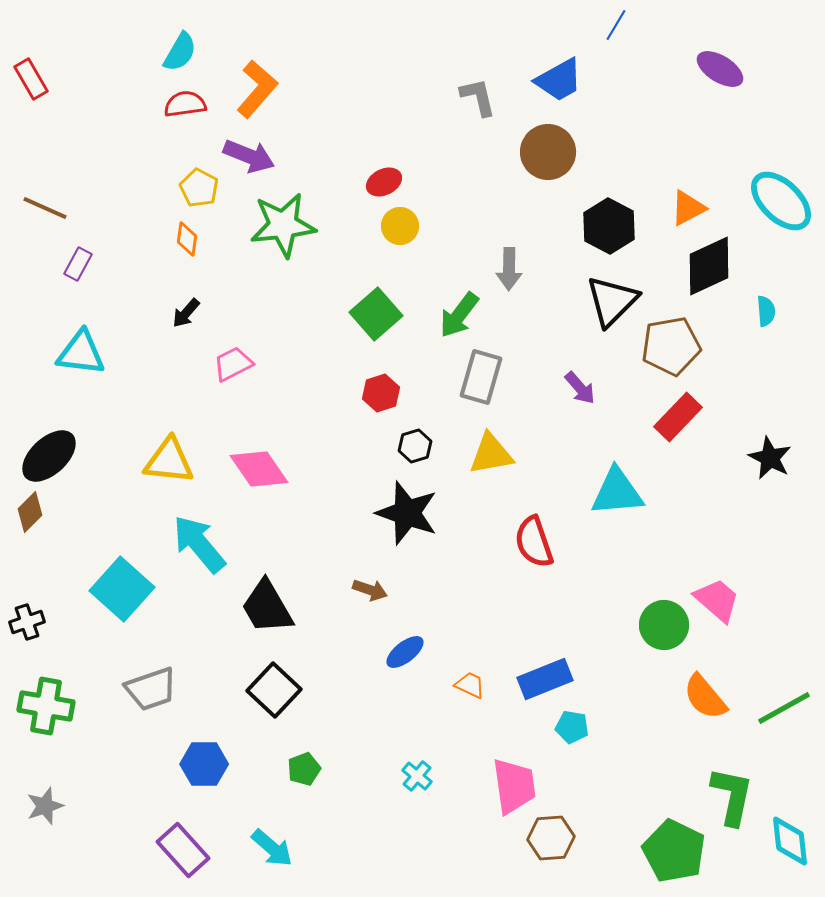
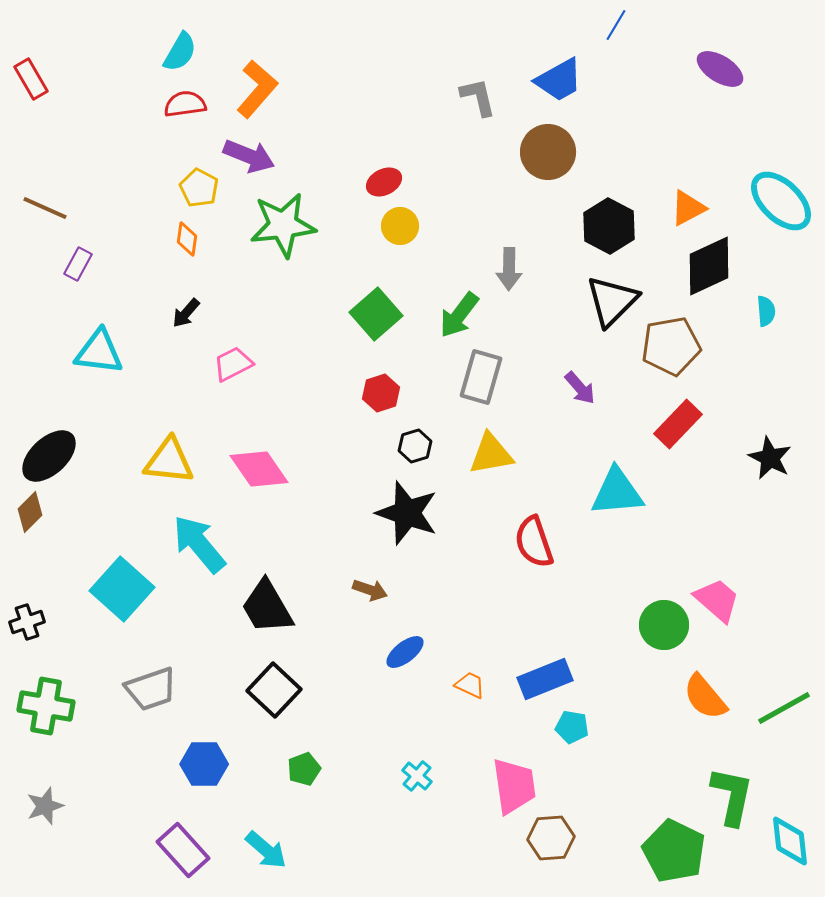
cyan triangle at (81, 353): moved 18 px right, 1 px up
red rectangle at (678, 417): moved 7 px down
cyan arrow at (272, 848): moved 6 px left, 2 px down
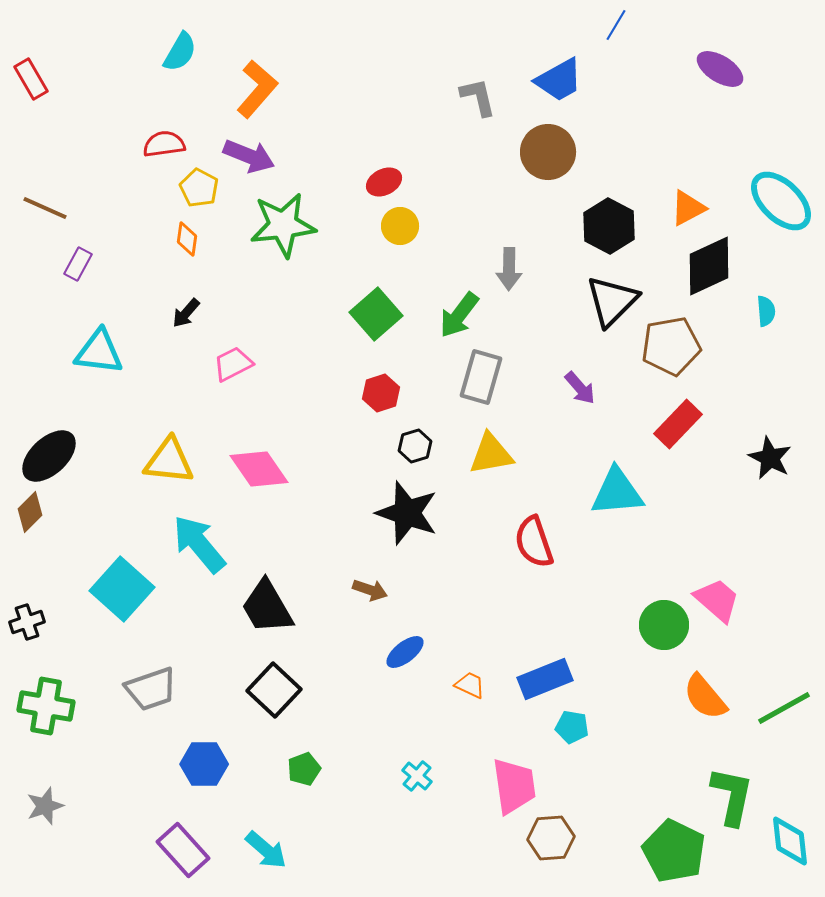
red semicircle at (185, 104): moved 21 px left, 40 px down
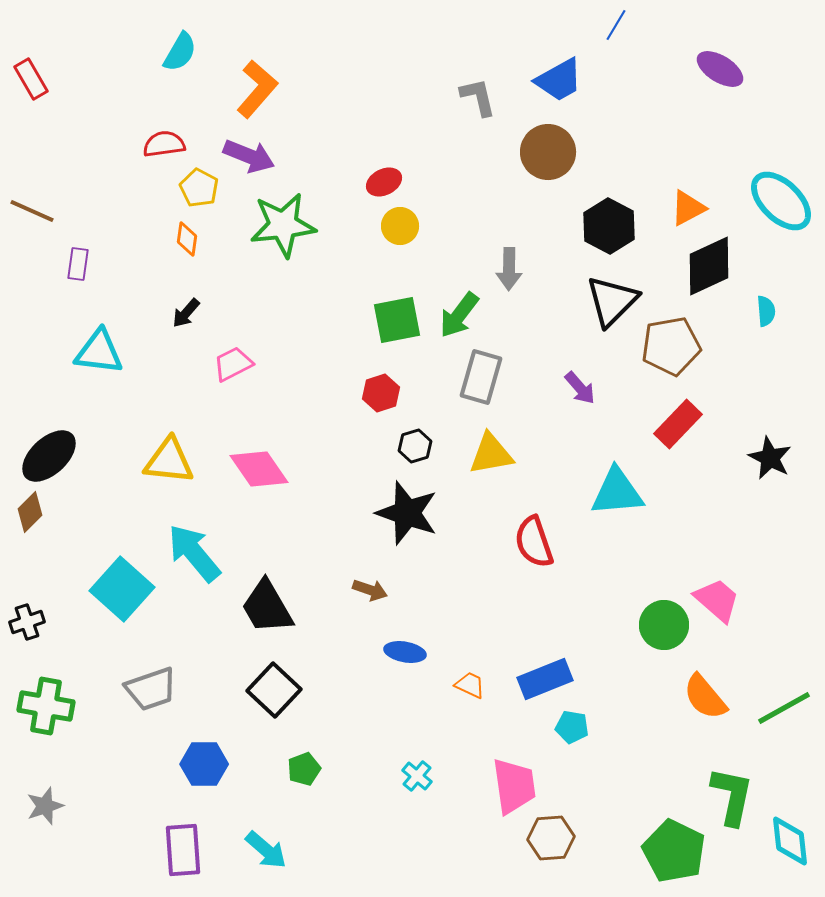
brown line at (45, 208): moved 13 px left, 3 px down
purple rectangle at (78, 264): rotated 20 degrees counterclockwise
green square at (376, 314): moved 21 px right, 6 px down; rotated 30 degrees clockwise
cyan arrow at (199, 544): moved 5 px left, 9 px down
blue ellipse at (405, 652): rotated 48 degrees clockwise
purple rectangle at (183, 850): rotated 38 degrees clockwise
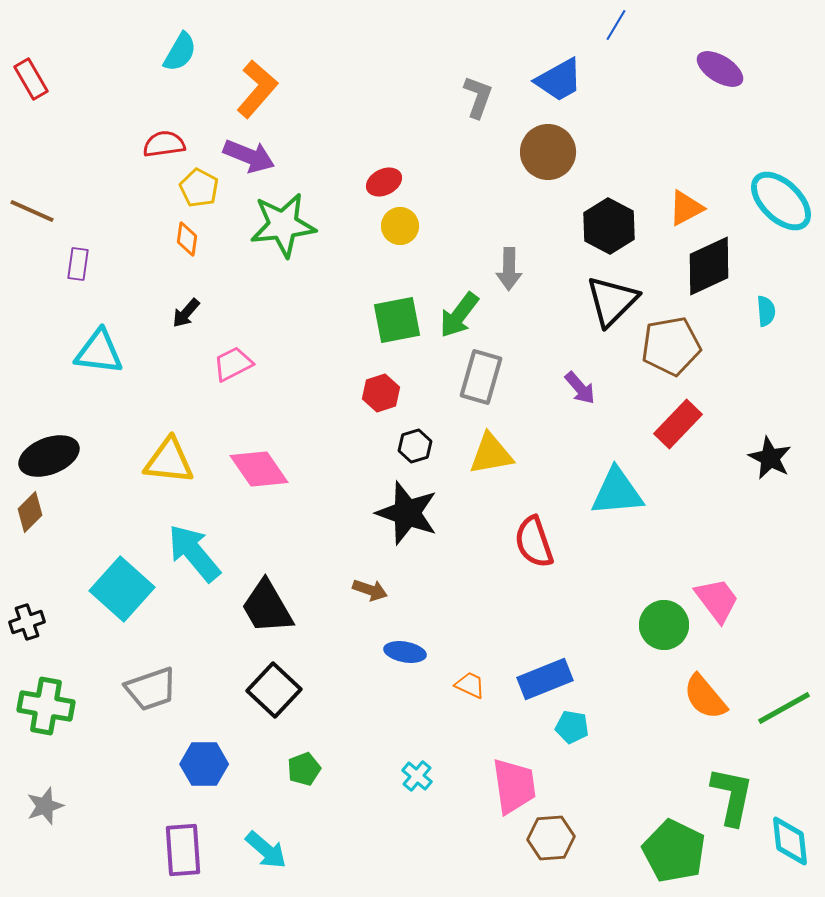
gray L-shape at (478, 97): rotated 33 degrees clockwise
orange triangle at (688, 208): moved 2 px left
black ellipse at (49, 456): rotated 22 degrees clockwise
pink trapezoid at (717, 600): rotated 12 degrees clockwise
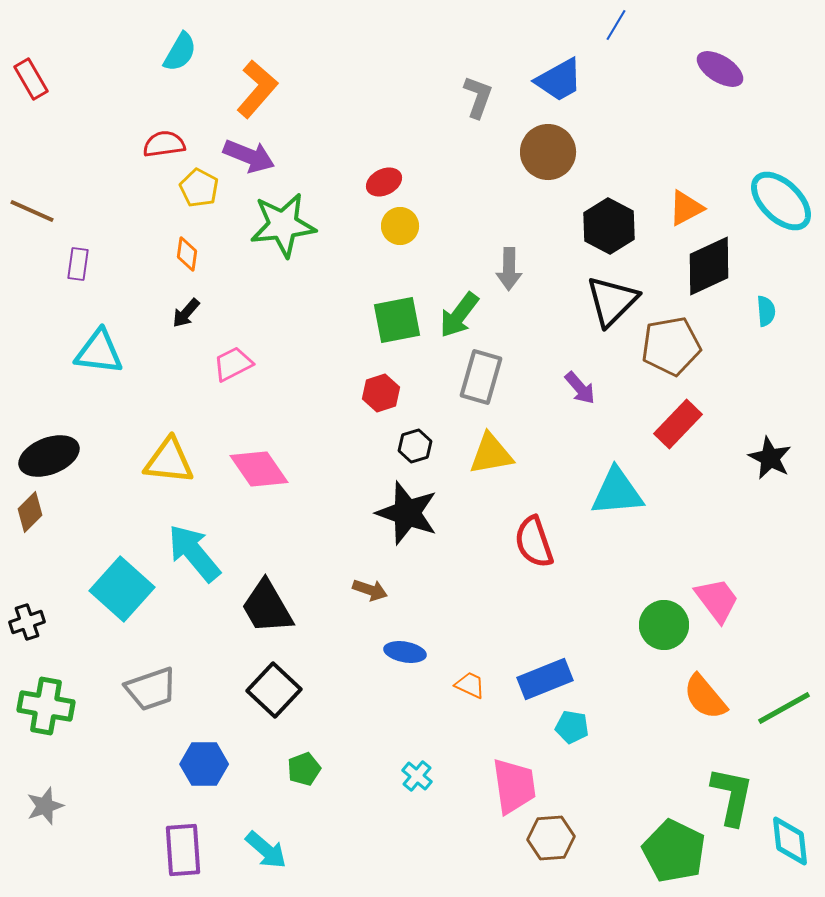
orange diamond at (187, 239): moved 15 px down
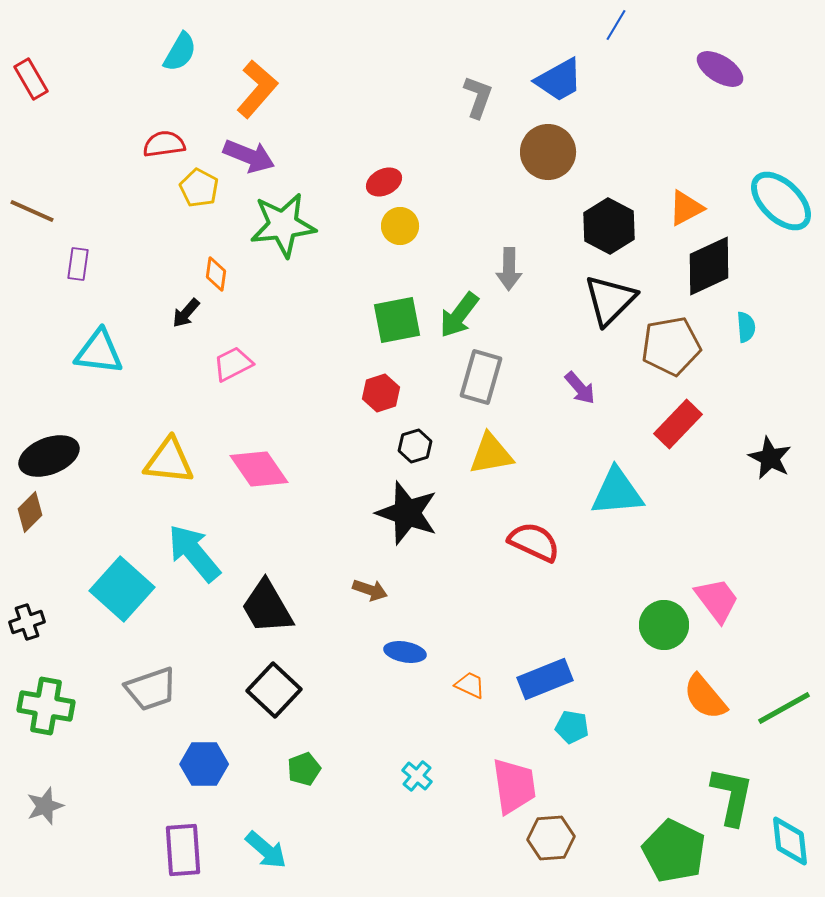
orange diamond at (187, 254): moved 29 px right, 20 px down
black triangle at (612, 301): moved 2 px left, 1 px up
cyan semicircle at (766, 311): moved 20 px left, 16 px down
red semicircle at (534, 542): rotated 134 degrees clockwise
